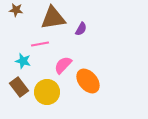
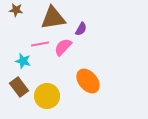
pink semicircle: moved 18 px up
yellow circle: moved 4 px down
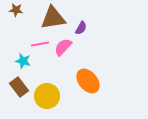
purple semicircle: moved 1 px up
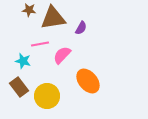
brown star: moved 13 px right
pink semicircle: moved 1 px left, 8 px down
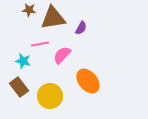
yellow circle: moved 3 px right
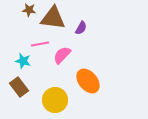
brown triangle: rotated 16 degrees clockwise
yellow circle: moved 5 px right, 4 px down
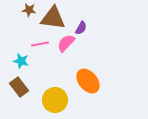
pink semicircle: moved 4 px right, 12 px up
cyan star: moved 2 px left
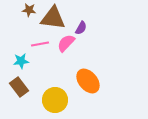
cyan star: rotated 21 degrees counterclockwise
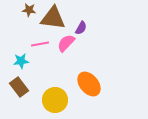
orange ellipse: moved 1 px right, 3 px down
